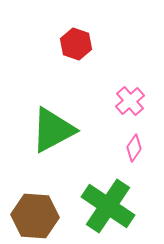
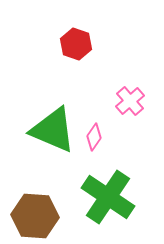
green triangle: rotated 51 degrees clockwise
pink diamond: moved 40 px left, 11 px up
green cross: moved 9 px up
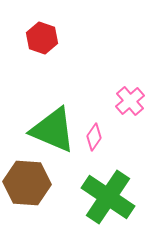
red hexagon: moved 34 px left, 6 px up
brown hexagon: moved 8 px left, 33 px up
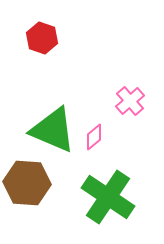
pink diamond: rotated 16 degrees clockwise
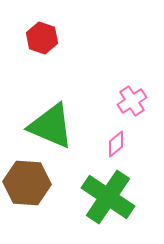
pink cross: moved 2 px right; rotated 8 degrees clockwise
green triangle: moved 2 px left, 4 px up
pink diamond: moved 22 px right, 7 px down
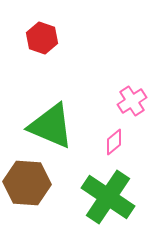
pink diamond: moved 2 px left, 2 px up
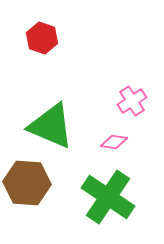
pink diamond: rotated 48 degrees clockwise
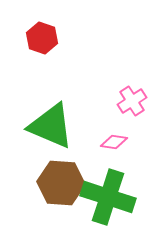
brown hexagon: moved 34 px right
green cross: rotated 16 degrees counterclockwise
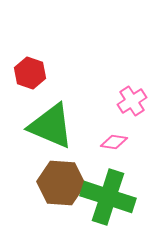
red hexagon: moved 12 px left, 35 px down
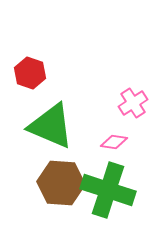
pink cross: moved 1 px right, 2 px down
green cross: moved 7 px up
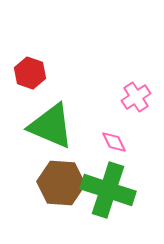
pink cross: moved 3 px right, 6 px up
pink diamond: rotated 56 degrees clockwise
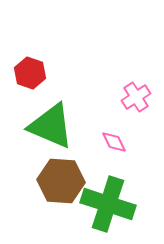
brown hexagon: moved 2 px up
green cross: moved 14 px down
